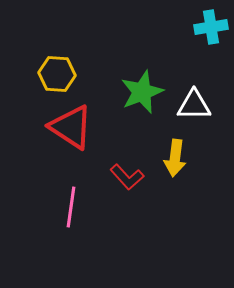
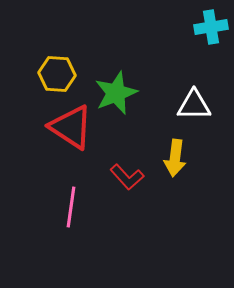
green star: moved 26 px left, 1 px down
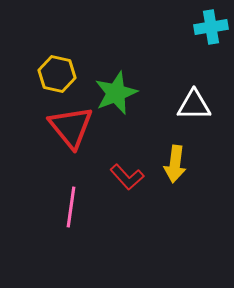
yellow hexagon: rotated 9 degrees clockwise
red triangle: rotated 18 degrees clockwise
yellow arrow: moved 6 px down
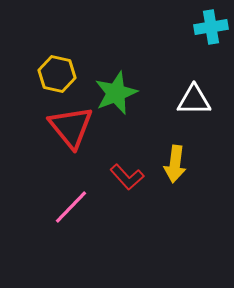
white triangle: moved 5 px up
pink line: rotated 36 degrees clockwise
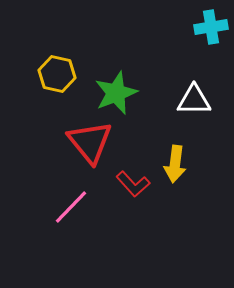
red triangle: moved 19 px right, 15 px down
red L-shape: moved 6 px right, 7 px down
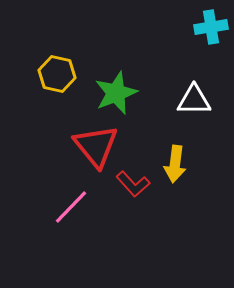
red triangle: moved 6 px right, 4 px down
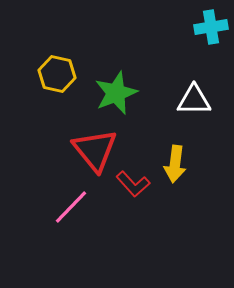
red triangle: moved 1 px left, 4 px down
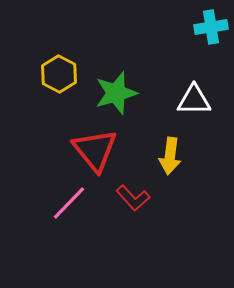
yellow hexagon: moved 2 px right; rotated 15 degrees clockwise
green star: rotated 6 degrees clockwise
yellow arrow: moved 5 px left, 8 px up
red L-shape: moved 14 px down
pink line: moved 2 px left, 4 px up
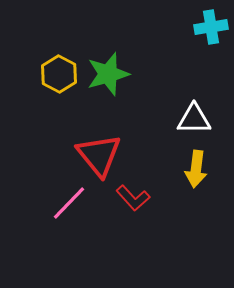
green star: moved 8 px left, 19 px up
white triangle: moved 19 px down
red triangle: moved 4 px right, 5 px down
yellow arrow: moved 26 px right, 13 px down
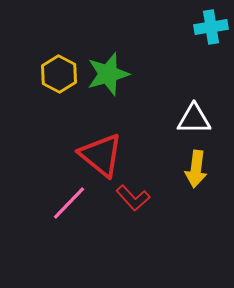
red triangle: moved 2 px right; rotated 12 degrees counterclockwise
